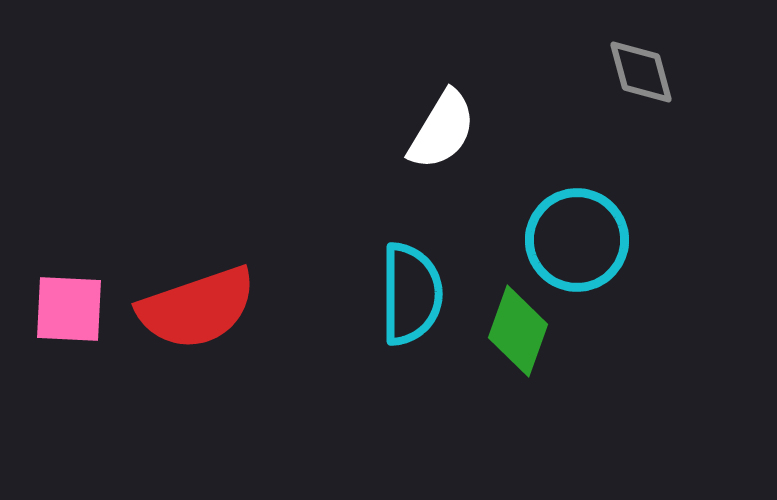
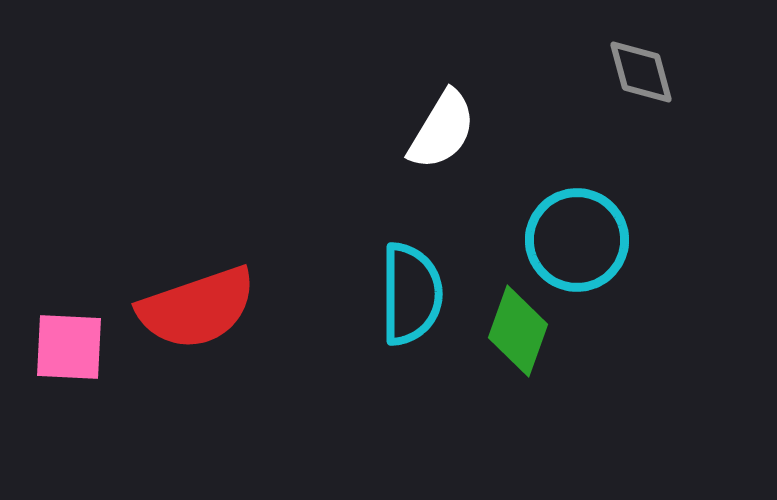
pink square: moved 38 px down
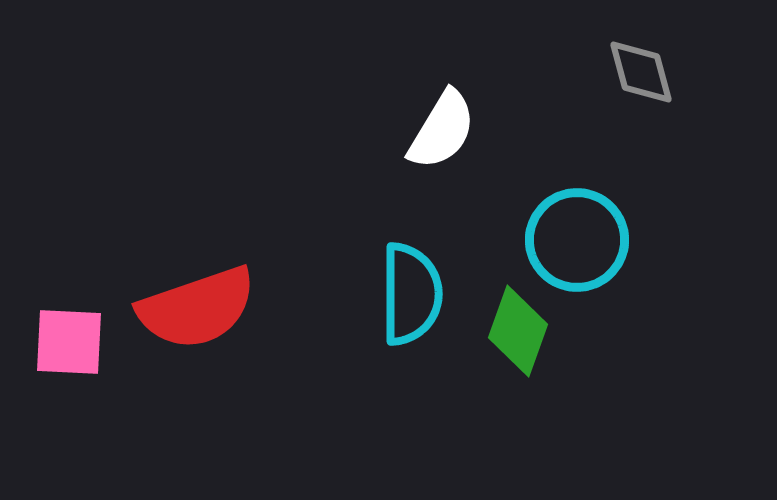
pink square: moved 5 px up
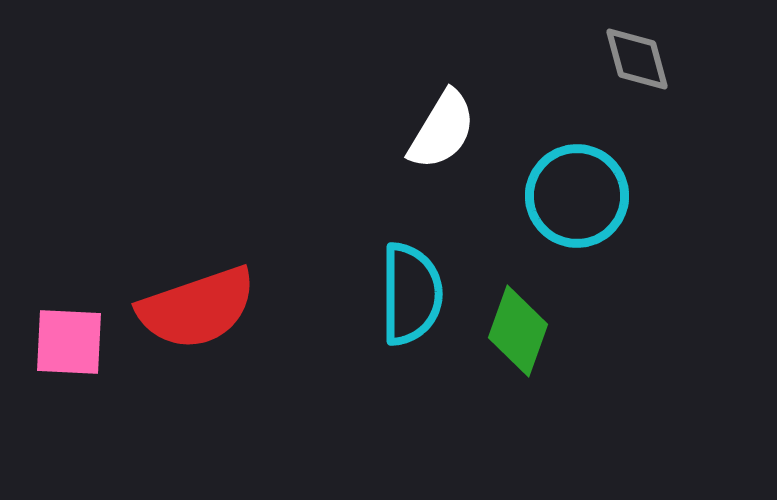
gray diamond: moved 4 px left, 13 px up
cyan circle: moved 44 px up
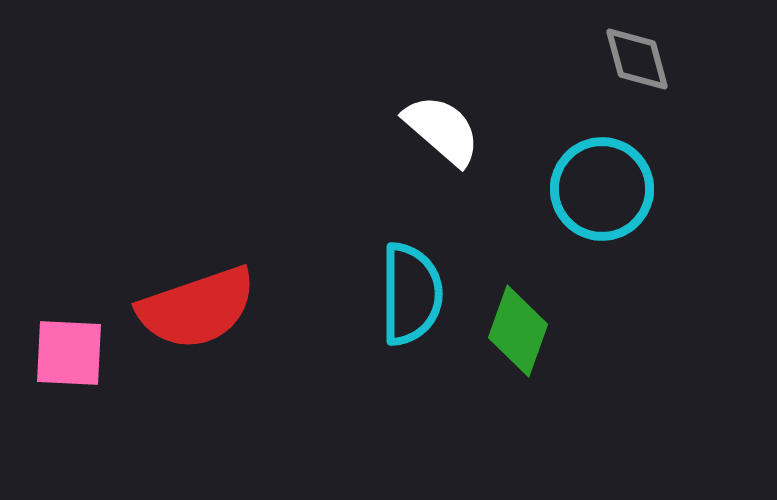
white semicircle: rotated 80 degrees counterclockwise
cyan circle: moved 25 px right, 7 px up
pink square: moved 11 px down
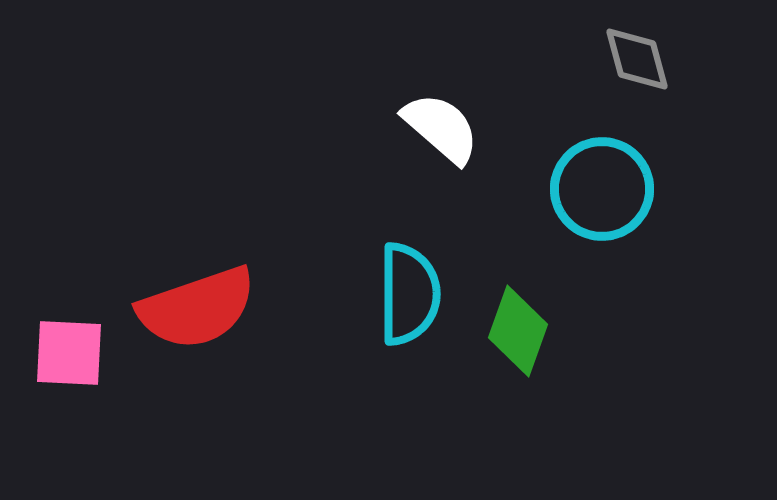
white semicircle: moved 1 px left, 2 px up
cyan semicircle: moved 2 px left
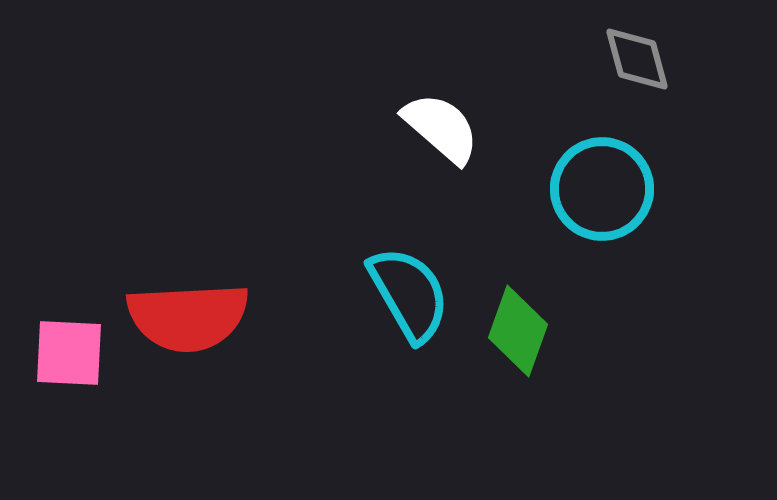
cyan semicircle: rotated 30 degrees counterclockwise
red semicircle: moved 9 px left, 9 px down; rotated 16 degrees clockwise
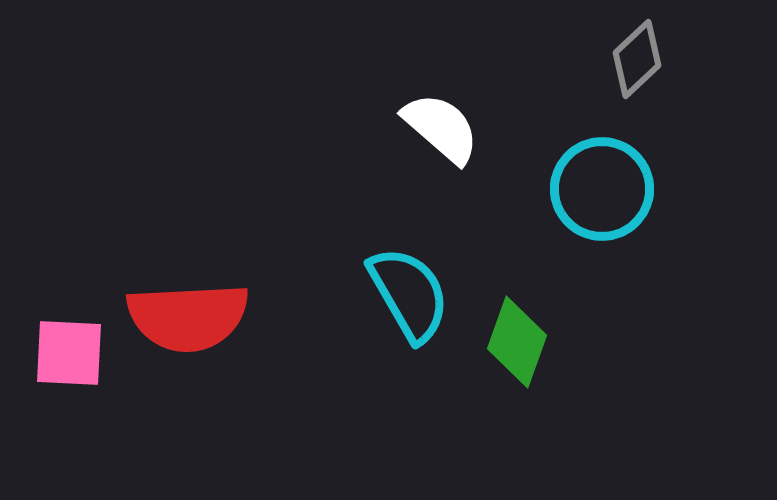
gray diamond: rotated 62 degrees clockwise
green diamond: moved 1 px left, 11 px down
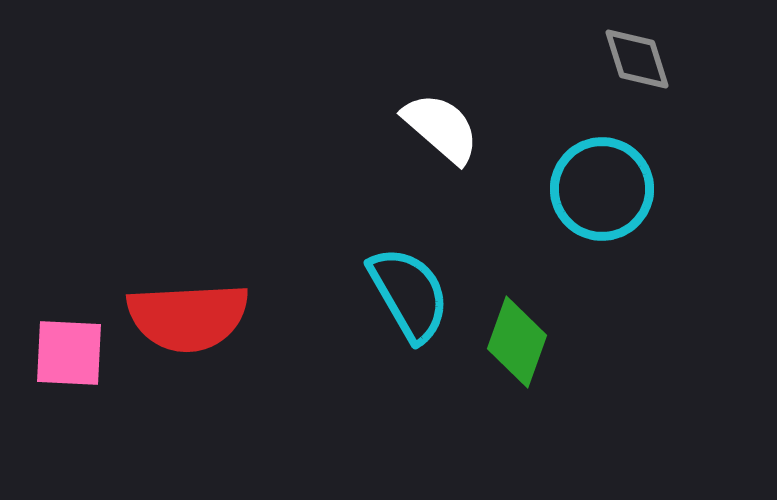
gray diamond: rotated 64 degrees counterclockwise
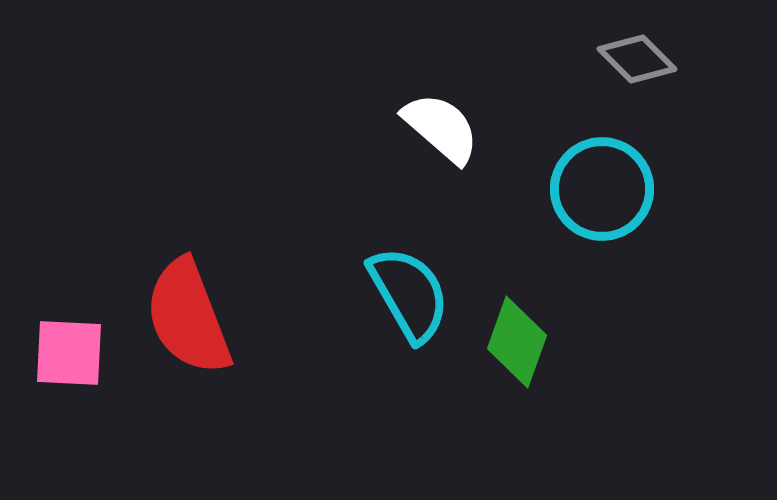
gray diamond: rotated 28 degrees counterclockwise
red semicircle: rotated 72 degrees clockwise
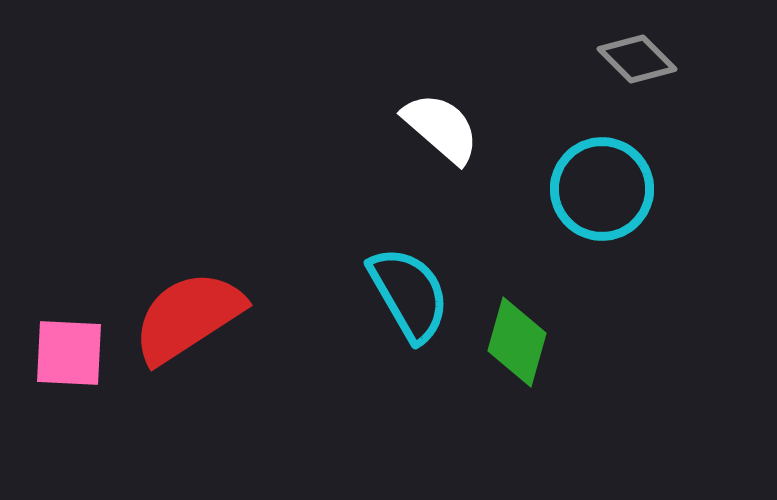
red semicircle: rotated 78 degrees clockwise
green diamond: rotated 4 degrees counterclockwise
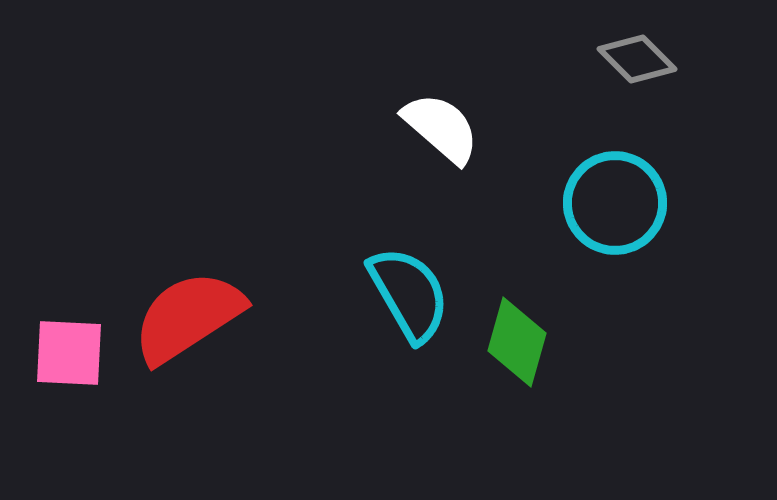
cyan circle: moved 13 px right, 14 px down
